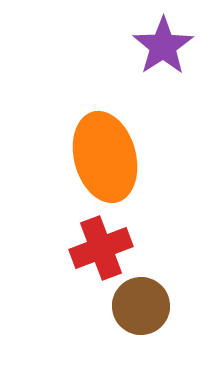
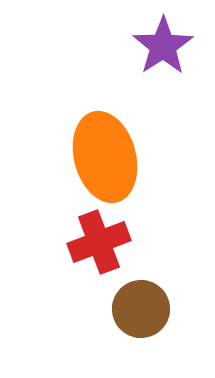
red cross: moved 2 px left, 6 px up
brown circle: moved 3 px down
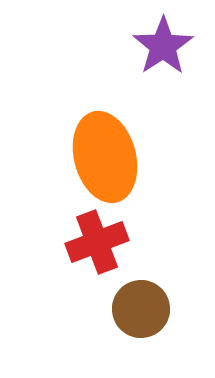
red cross: moved 2 px left
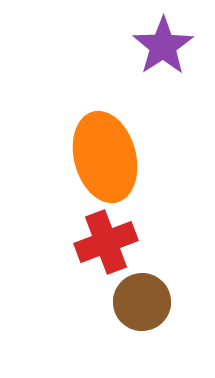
red cross: moved 9 px right
brown circle: moved 1 px right, 7 px up
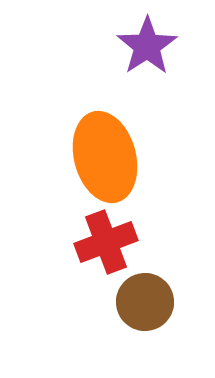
purple star: moved 16 px left
brown circle: moved 3 px right
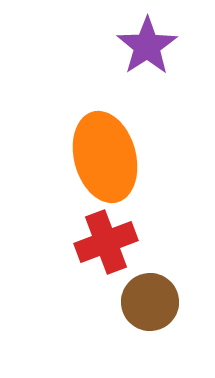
brown circle: moved 5 px right
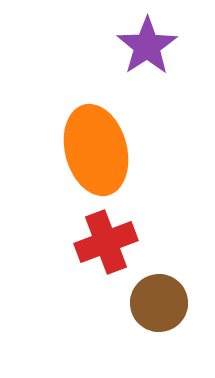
orange ellipse: moved 9 px left, 7 px up
brown circle: moved 9 px right, 1 px down
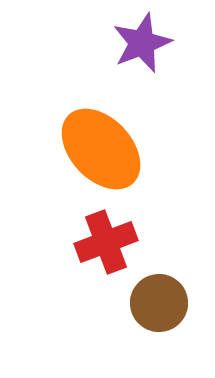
purple star: moved 5 px left, 3 px up; rotated 12 degrees clockwise
orange ellipse: moved 5 px right, 1 px up; rotated 28 degrees counterclockwise
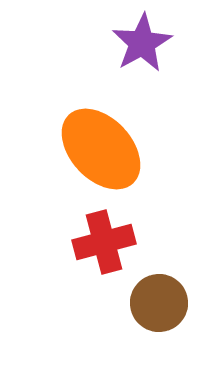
purple star: rotated 8 degrees counterclockwise
red cross: moved 2 px left; rotated 6 degrees clockwise
